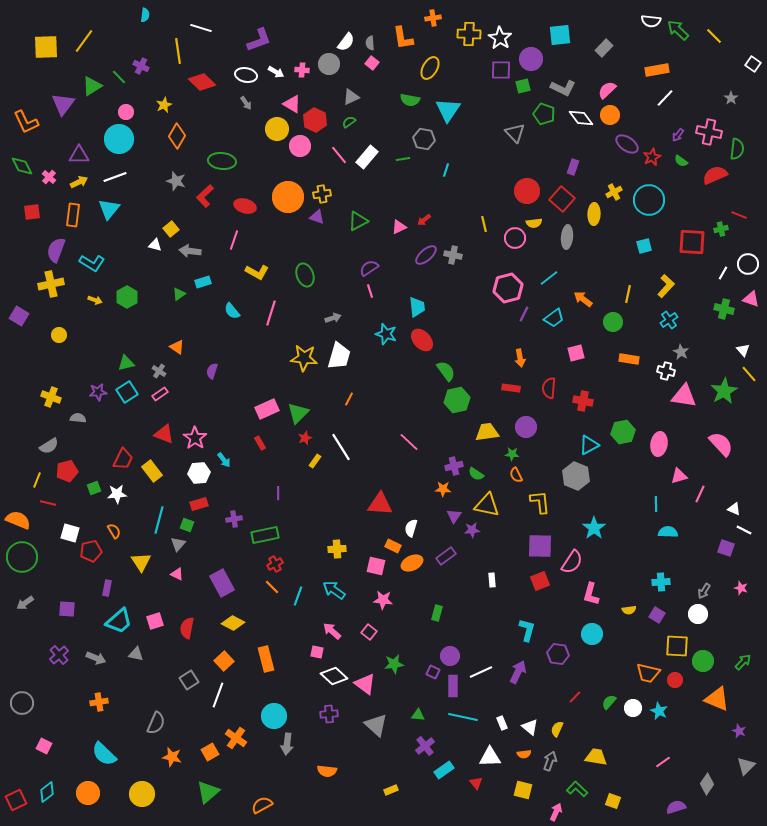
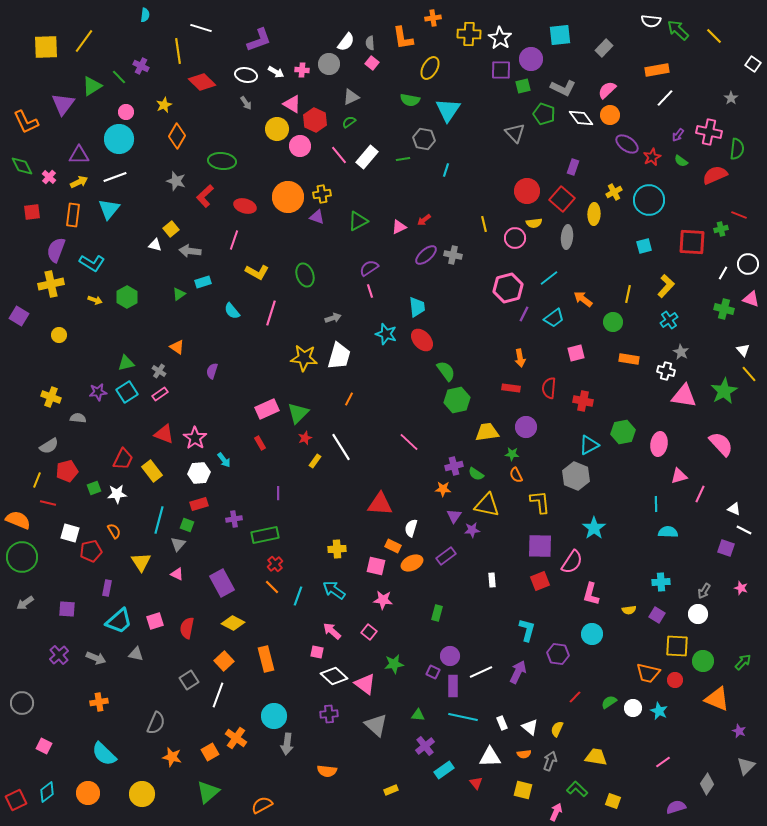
red cross at (275, 564): rotated 14 degrees counterclockwise
green semicircle at (609, 702): rotated 14 degrees clockwise
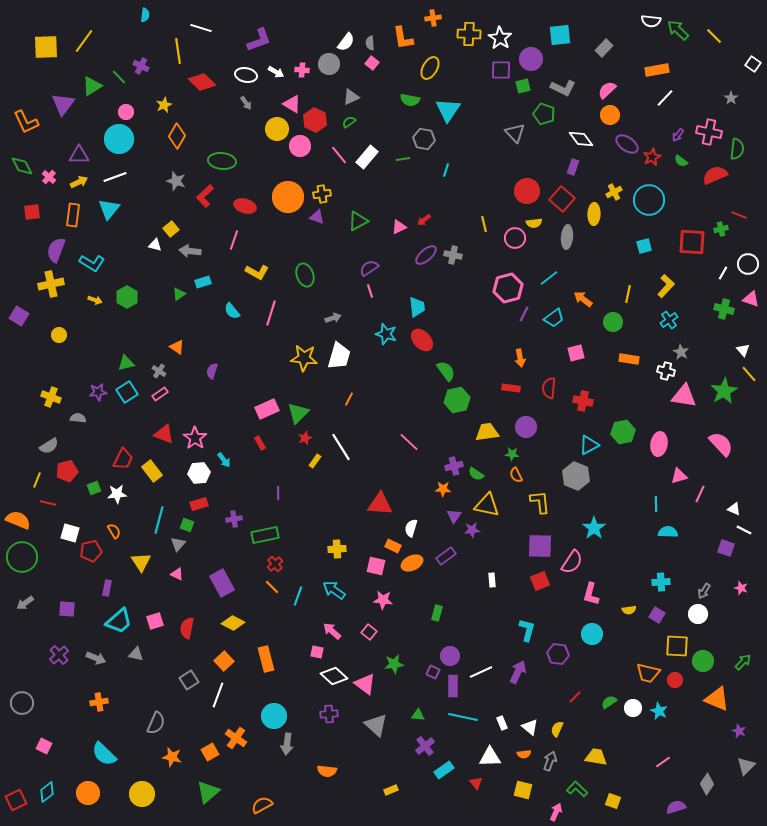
white diamond at (581, 118): moved 21 px down
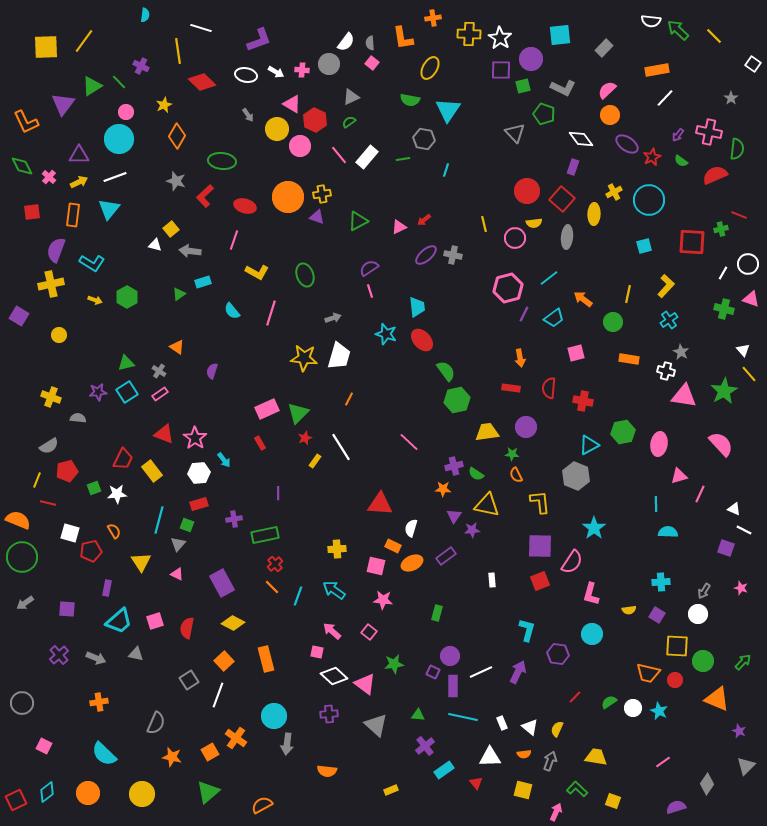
green line at (119, 77): moved 5 px down
gray arrow at (246, 103): moved 2 px right, 12 px down
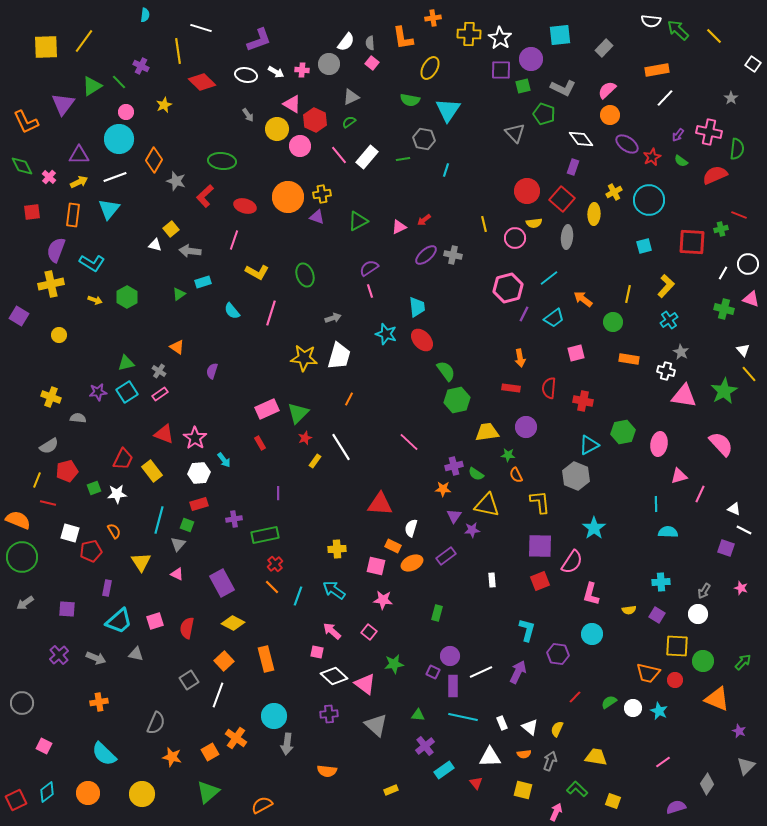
orange diamond at (177, 136): moved 23 px left, 24 px down
green star at (512, 454): moved 4 px left, 1 px down
